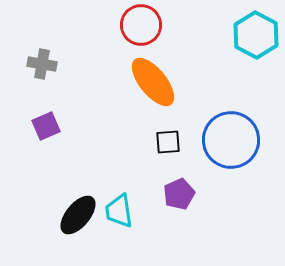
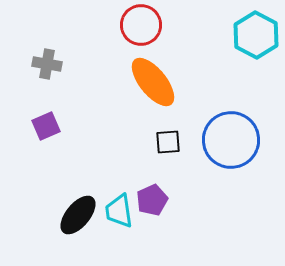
gray cross: moved 5 px right
purple pentagon: moved 27 px left, 6 px down
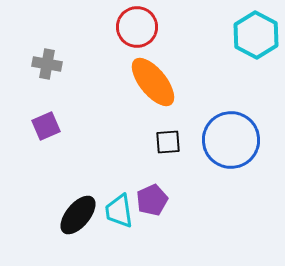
red circle: moved 4 px left, 2 px down
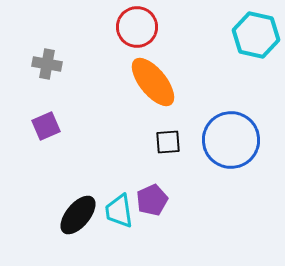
cyan hexagon: rotated 15 degrees counterclockwise
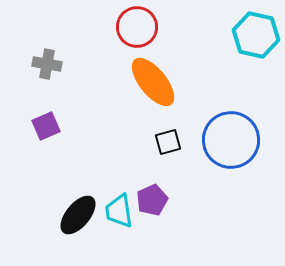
black square: rotated 12 degrees counterclockwise
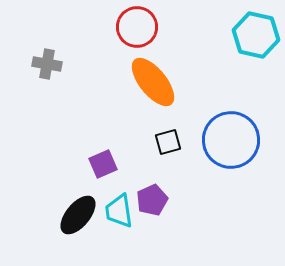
purple square: moved 57 px right, 38 px down
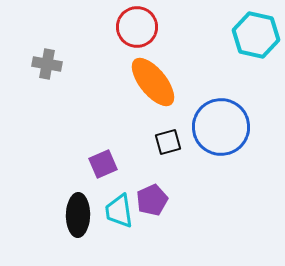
blue circle: moved 10 px left, 13 px up
black ellipse: rotated 39 degrees counterclockwise
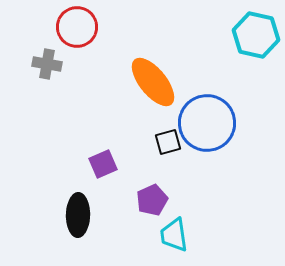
red circle: moved 60 px left
blue circle: moved 14 px left, 4 px up
cyan trapezoid: moved 55 px right, 24 px down
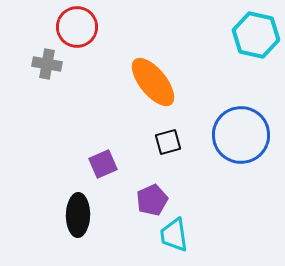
blue circle: moved 34 px right, 12 px down
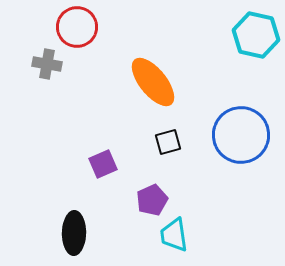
black ellipse: moved 4 px left, 18 px down
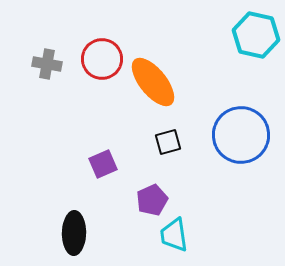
red circle: moved 25 px right, 32 px down
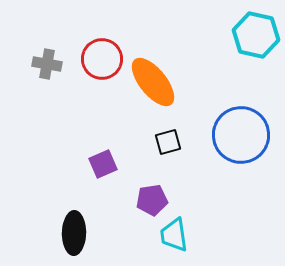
purple pentagon: rotated 16 degrees clockwise
